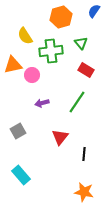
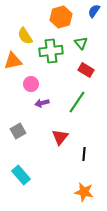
orange triangle: moved 4 px up
pink circle: moved 1 px left, 9 px down
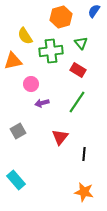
red rectangle: moved 8 px left
cyan rectangle: moved 5 px left, 5 px down
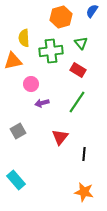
blue semicircle: moved 2 px left
yellow semicircle: moved 1 px left, 2 px down; rotated 30 degrees clockwise
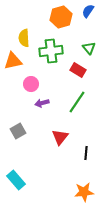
blue semicircle: moved 4 px left
green triangle: moved 8 px right, 5 px down
black line: moved 2 px right, 1 px up
orange star: rotated 18 degrees counterclockwise
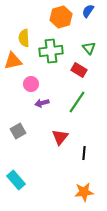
red rectangle: moved 1 px right
black line: moved 2 px left
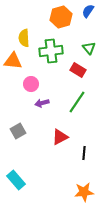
orange triangle: rotated 18 degrees clockwise
red rectangle: moved 1 px left
red triangle: rotated 24 degrees clockwise
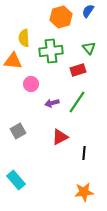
red rectangle: rotated 49 degrees counterclockwise
purple arrow: moved 10 px right
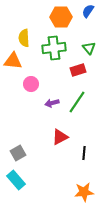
orange hexagon: rotated 15 degrees clockwise
green cross: moved 3 px right, 3 px up
gray square: moved 22 px down
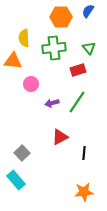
gray square: moved 4 px right; rotated 14 degrees counterclockwise
